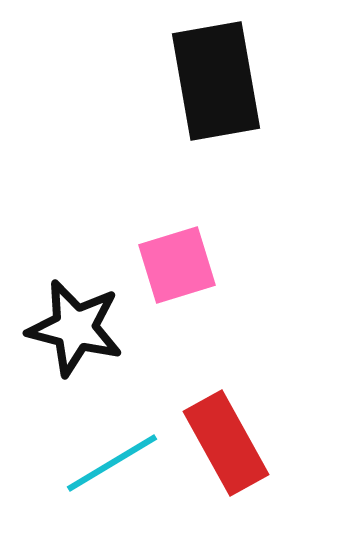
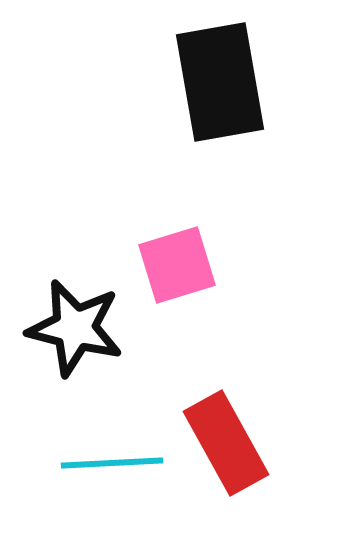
black rectangle: moved 4 px right, 1 px down
cyan line: rotated 28 degrees clockwise
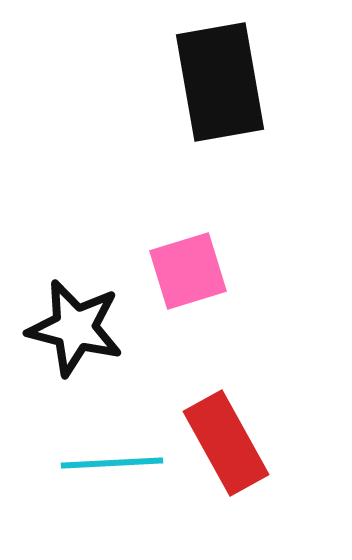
pink square: moved 11 px right, 6 px down
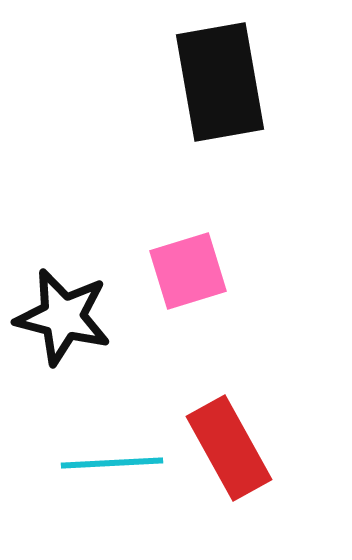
black star: moved 12 px left, 11 px up
red rectangle: moved 3 px right, 5 px down
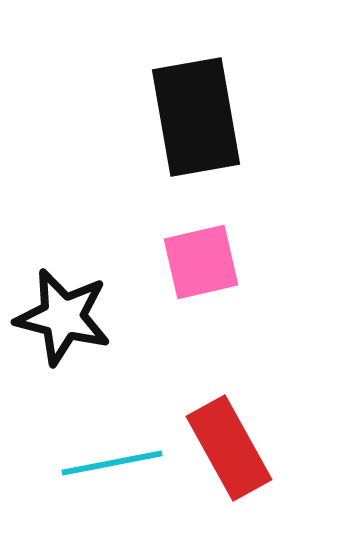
black rectangle: moved 24 px left, 35 px down
pink square: moved 13 px right, 9 px up; rotated 4 degrees clockwise
cyan line: rotated 8 degrees counterclockwise
